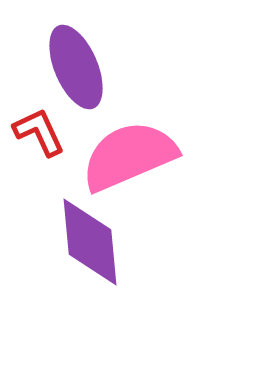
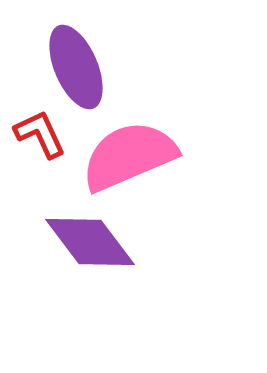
red L-shape: moved 1 px right, 2 px down
purple diamond: rotated 32 degrees counterclockwise
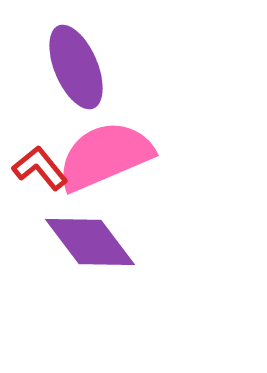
red L-shape: moved 34 px down; rotated 14 degrees counterclockwise
pink semicircle: moved 24 px left
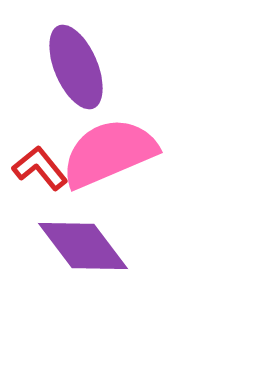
pink semicircle: moved 4 px right, 3 px up
purple diamond: moved 7 px left, 4 px down
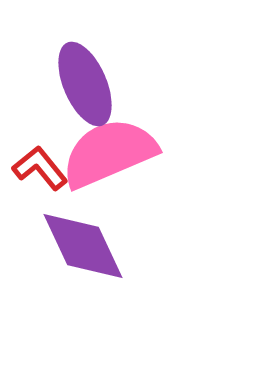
purple ellipse: moved 9 px right, 17 px down
purple diamond: rotated 12 degrees clockwise
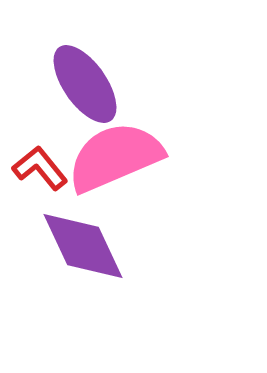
purple ellipse: rotated 12 degrees counterclockwise
pink semicircle: moved 6 px right, 4 px down
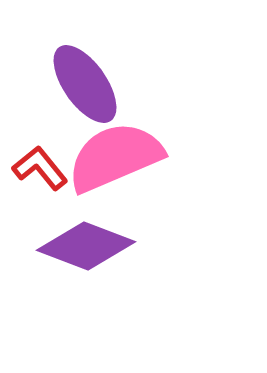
purple diamond: moved 3 px right; rotated 44 degrees counterclockwise
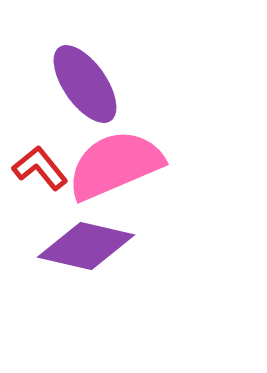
pink semicircle: moved 8 px down
purple diamond: rotated 8 degrees counterclockwise
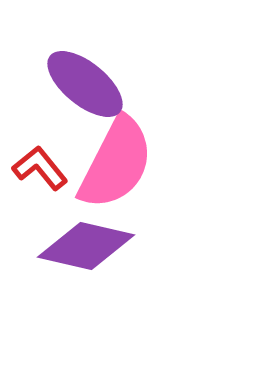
purple ellipse: rotated 16 degrees counterclockwise
pink semicircle: moved 1 px right, 2 px up; rotated 140 degrees clockwise
